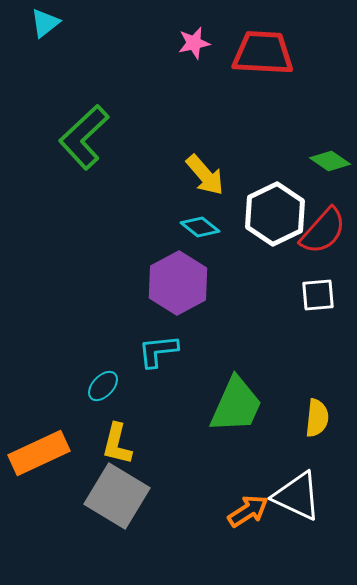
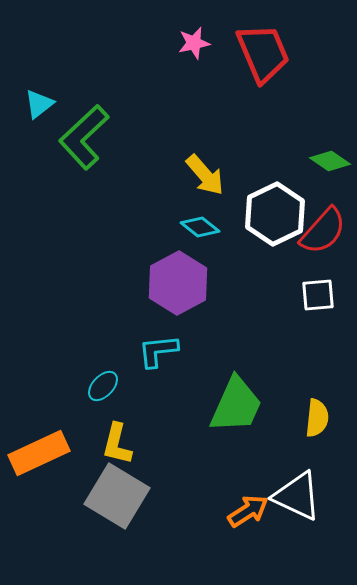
cyan triangle: moved 6 px left, 81 px down
red trapezoid: rotated 64 degrees clockwise
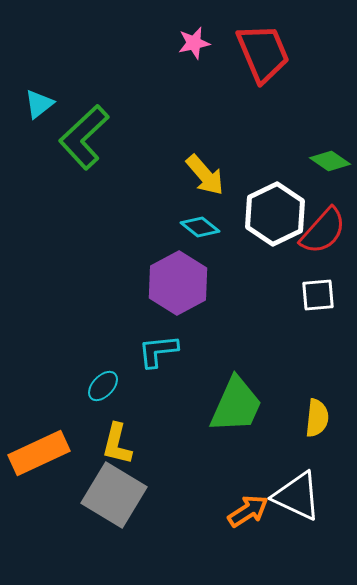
gray square: moved 3 px left, 1 px up
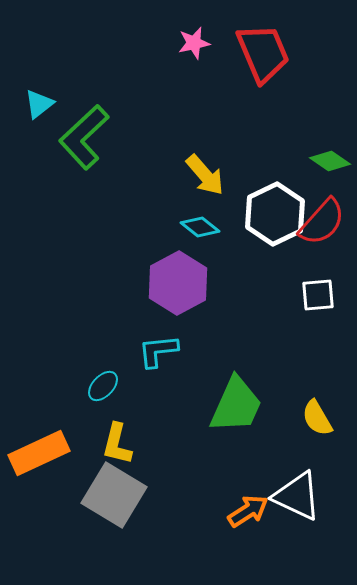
red semicircle: moved 1 px left, 9 px up
yellow semicircle: rotated 144 degrees clockwise
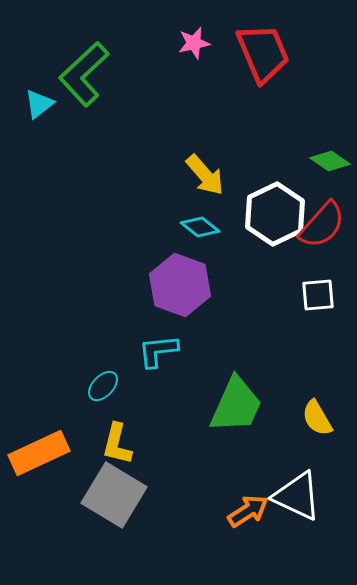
green L-shape: moved 63 px up
red semicircle: moved 3 px down
purple hexagon: moved 2 px right, 2 px down; rotated 12 degrees counterclockwise
